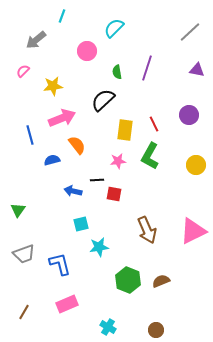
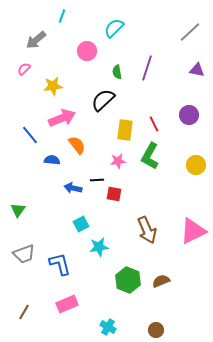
pink semicircle: moved 1 px right, 2 px up
blue line: rotated 24 degrees counterclockwise
blue semicircle: rotated 21 degrees clockwise
blue arrow: moved 3 px up
cyan square: rotated 14 degrees counterclockwise
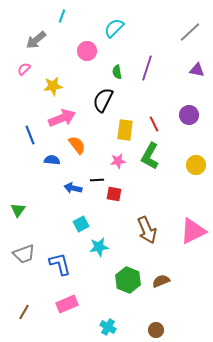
black semicircle: rotated 20 degrees counterclockwise
blue line: rotated 18 degrees clockwise
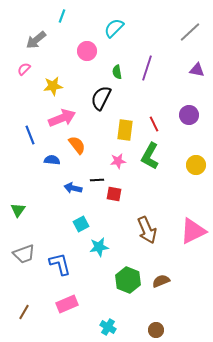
black semicircle: moved 2 px left, 2 px up
